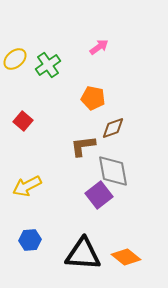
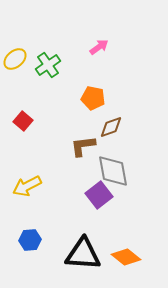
brown diamond: moved 2 px left, 1 px up
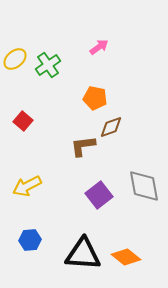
orange pentagon: moved 2 px right
gray diamond: moved 31 px right, 15 px down
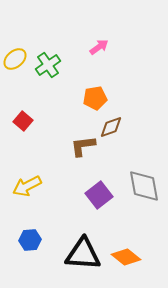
orange pentagon: rotated 20 degrees counterclockwise
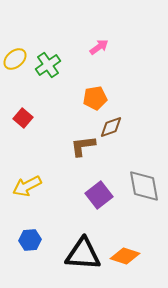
red square: moved 3 px up
orange diamond: moved 1 px left, 1 px up; rotated 20 degrees counterclockwise
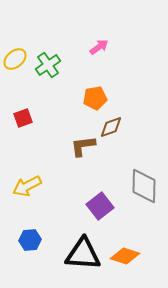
red square: rotated 30 degrees clockwise
gray diamond: rotated 12 degrees clockwise
purple square: moved 1 px right, 11 px down
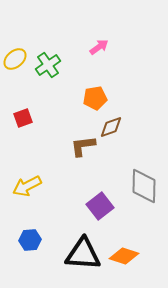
orange diamond: moved 1 px left
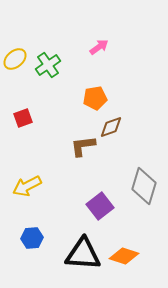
gray diamond: rotated 15 degrees clockwise
blue hexagon: moved 2 px right, 2 px up
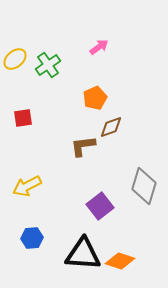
orange pentagon: rotated 15 degrees counterclockwise
red square: rotated 12 degrees clockwise
orange diamond: moved 4 px left, 5 px down
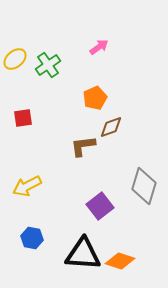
blue hexagon: rotated 15 degrees clockwise
